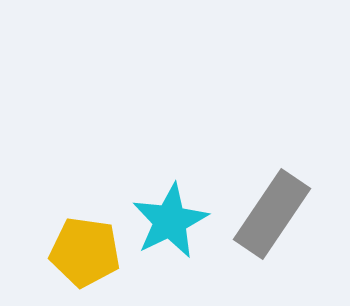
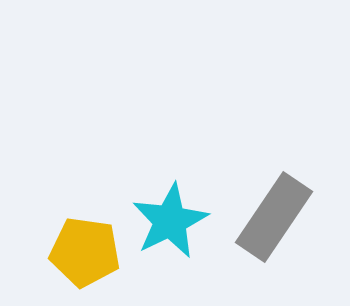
gray rectangle: moved 2 px right, 3 px down
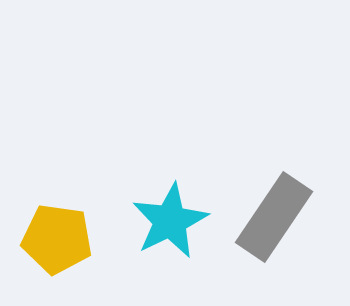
yellow pentagon: moved 28 px left, 13 px up
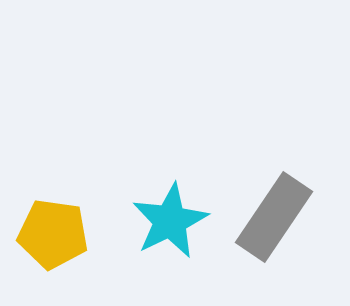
yellow pentagon: moved 4 px left, 5 px up
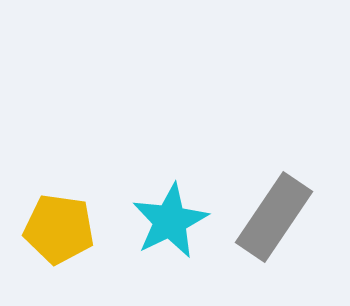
yellow pentagon: moved 6 px right, 5 px up
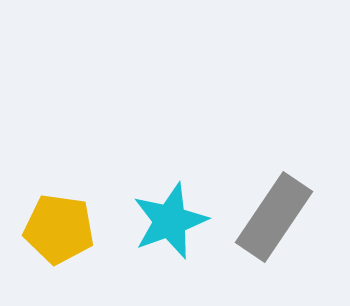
cyan star: rotated 6 degrees clockwise
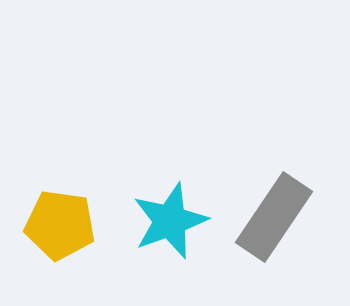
yellow pentagon: moved 1 px right, 4 px up
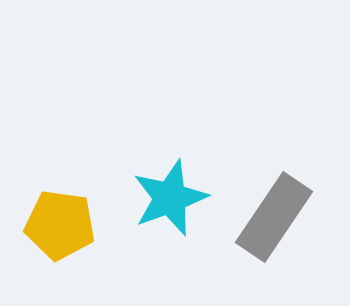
cyan star: moved 23 px up
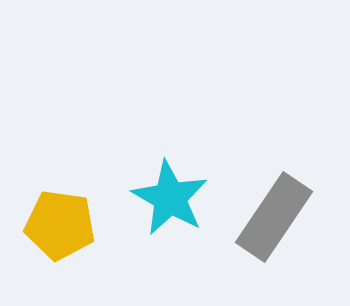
cyan star: rotated 22 degrees counterclockwise
